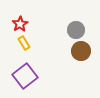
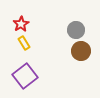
red star: moved 1 px right
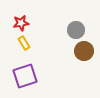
red star: moved 1 px up; rotated 21 degrees clockwise
brown circle: moved 3 px right
purple square: rotated 20 degrees clockwise
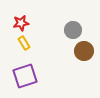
gray circle: moved 3 px left
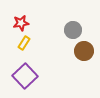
yellow rectangle: rotated 64 degrees clockwise
purple square: rotated 25 degrees counterclockwise
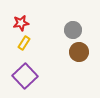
brown circle: moved 5 px left, 1 px down
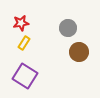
gray circle: moved 5 px left, 2 px up
purple square: rotated 15 degrees counterclockwise
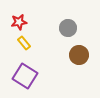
red star: moved 2 px left, 1 px up
yellow rectangle: rotated 72 degrees counterclockwise
brown circle: moved 3 px down
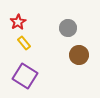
red star: moved 1 px left; rotated 21 degrees counterclockwise
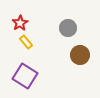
red star: moved 2 px right, 1 px down
yellow rectangle: moved 2 px right, 1 px up
brown circle: moved 1 px right
